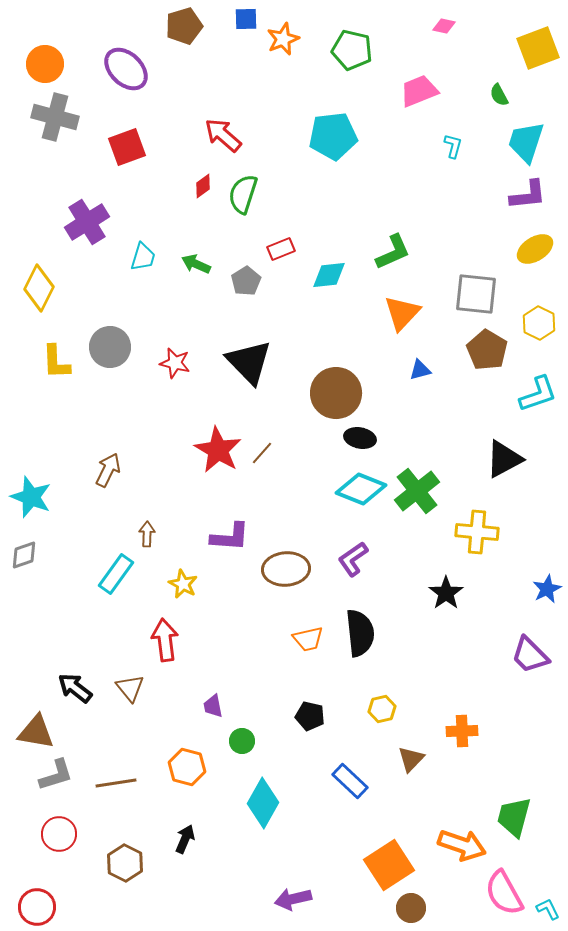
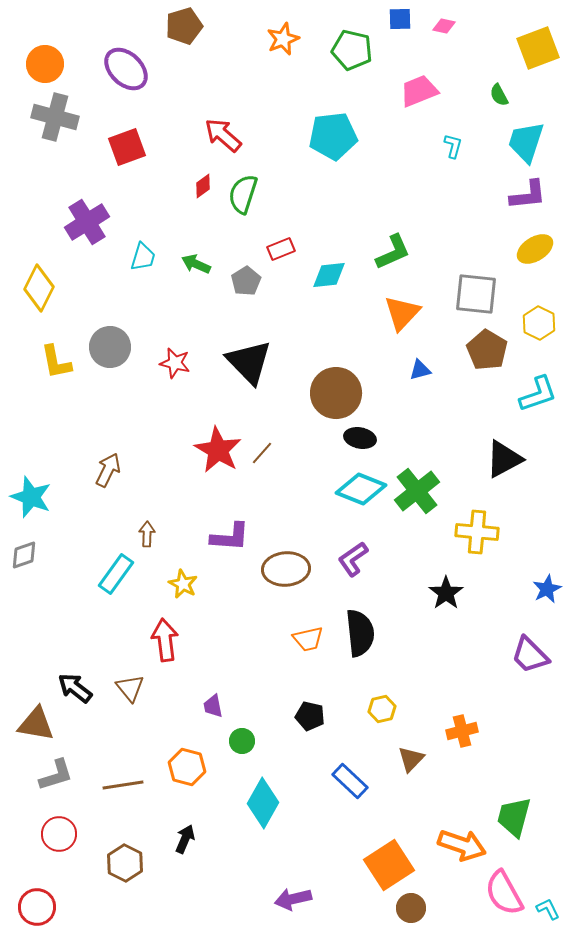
blue square at (246, 19): moved 154 px right
yellow L-shape at (56, 362): rotated 9 degrees counterclockwise
orange cross at (462, 731): rotated 12 degrees counterclockwise
brown triangle at (36, 732): moved 8 px up
brown line at (116, 783): moved 7 px right, 2 px down
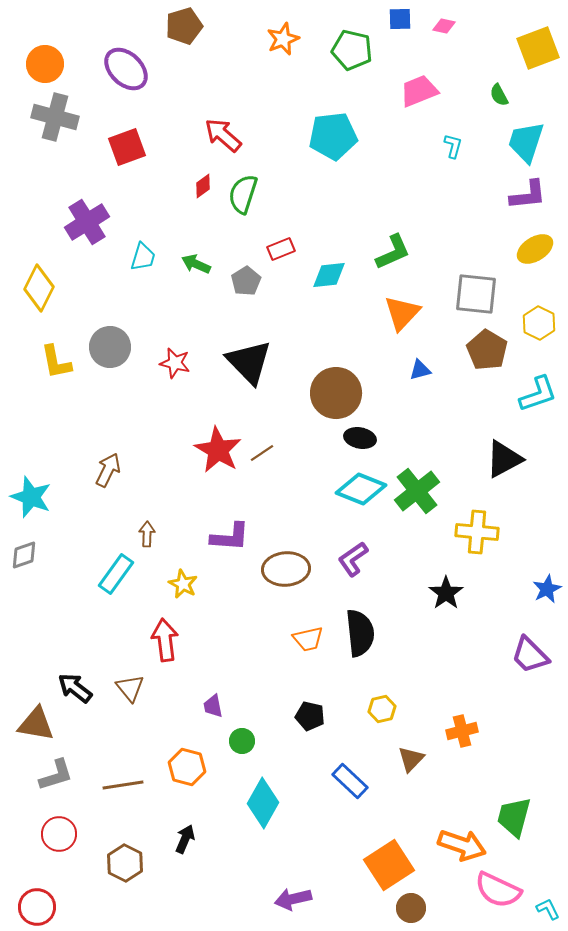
brown line at (262, 453): rotated 15 degrees clockwise
pink semicircle at (504, 893): moved 6 px left, 3 px up; rotated 36 degrees counterclockwise
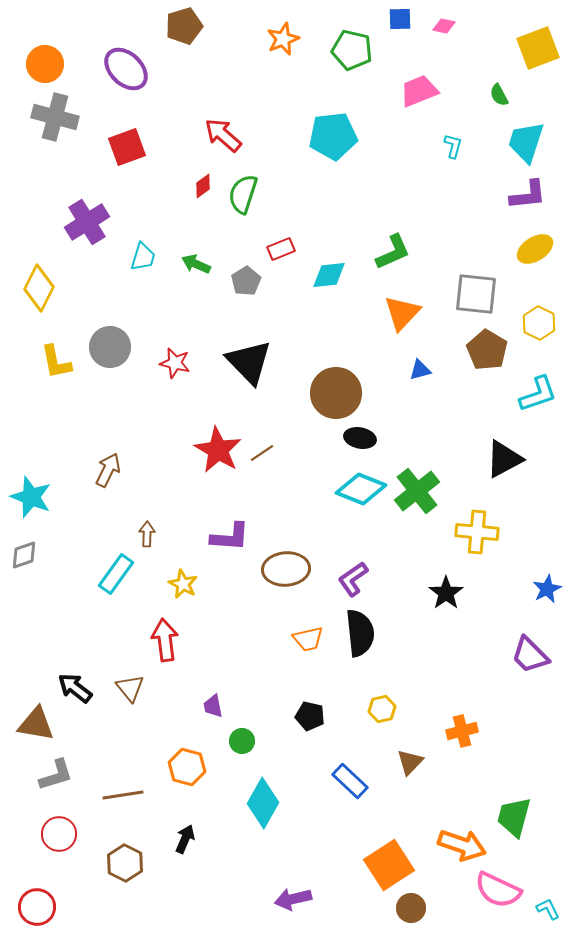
purple L-shape at (353, 559): moved 20 px down
brown triangle at (411, 759): moved 1 px left, 3 px down
brown line at (123, 785): moved 10 px down
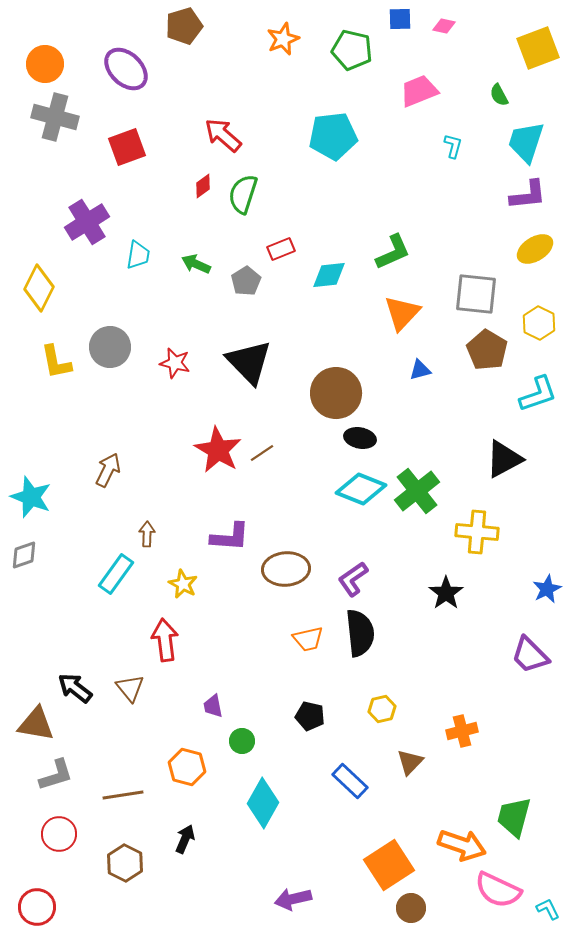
cyan trapezoid at (143, 257): moved 5 px left, 2 px up; rotated 8 degrees counterclockwise
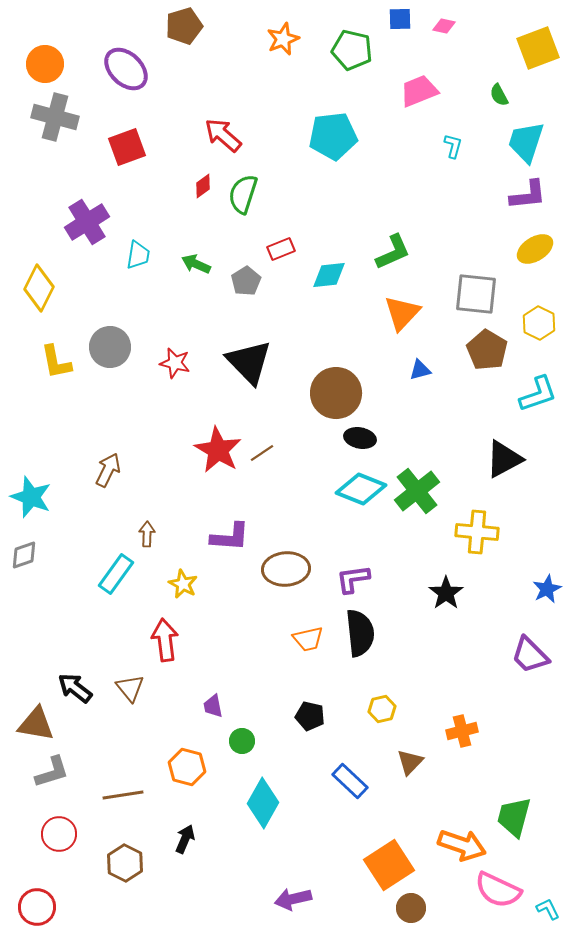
purple L-shape at (353, 579): rotated 27 degrees clockwise
gray L-shape at (56, 775): moved 4 px left, 3 px up
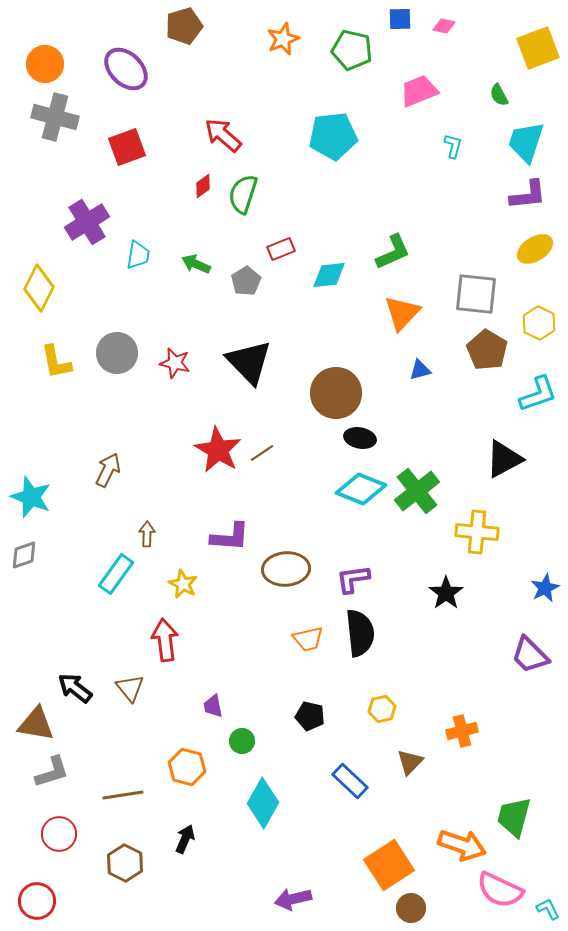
gray circle at (110, 347): moved 7 px right, 6 px down
blue star at (547, 589): moved 2 px left, 1 px up
pink semicircle at (498, 890): moved 2 px right
red circle at (37, 907): moved 6 px up
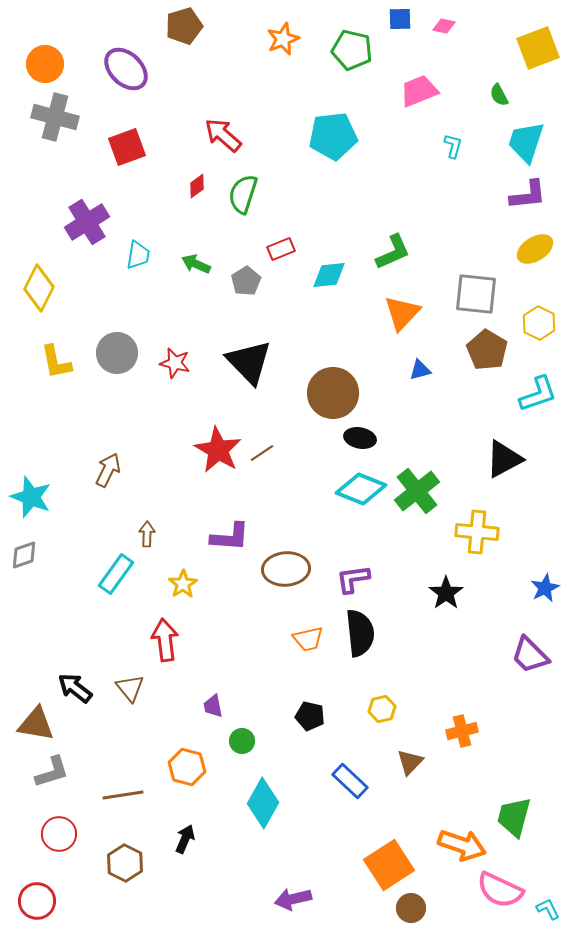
red diamond at (203, 186): moved 6 px left
brown circle at (336, 393): moved 3 px left
yellow star at (183, 584): rotated 12 degrees clockwise
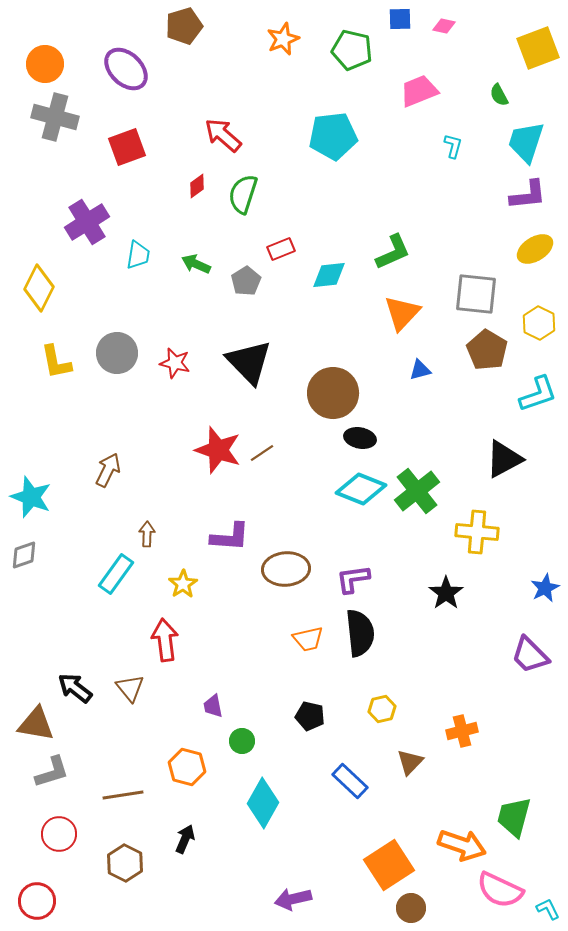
red star at (218, 450): rotated 12 degrees counterclockwise
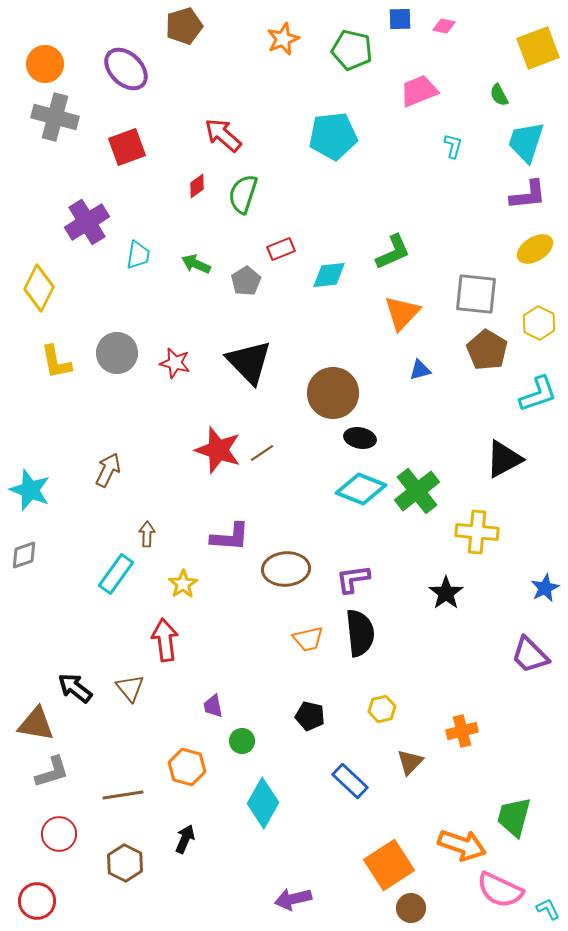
cyan star at (31, 497): moved 1 px left, 7 px up
